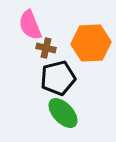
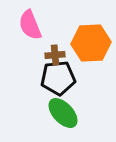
brown cross: moved 9 px right, 7 px down; rotated 18 degrees counterclockwise
black pentagon: rotated 8 degrees clockwise
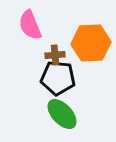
black pentagon: rotated 12 degrees clockwise
green ellipse: moved 1 px left, 1 px down
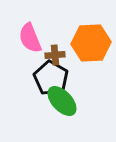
pink semicircle: moved 13 px down
black pentagon: moved 7 px left; rotated 24 degrees clockwise
green ellipse: moved 13 px up
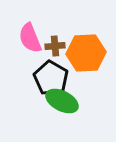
orange hexagon: moved 5 px left, 10 px down
brown cross: moved 9 px up
green ellipse: rotated 20 degrees counterclockwise
